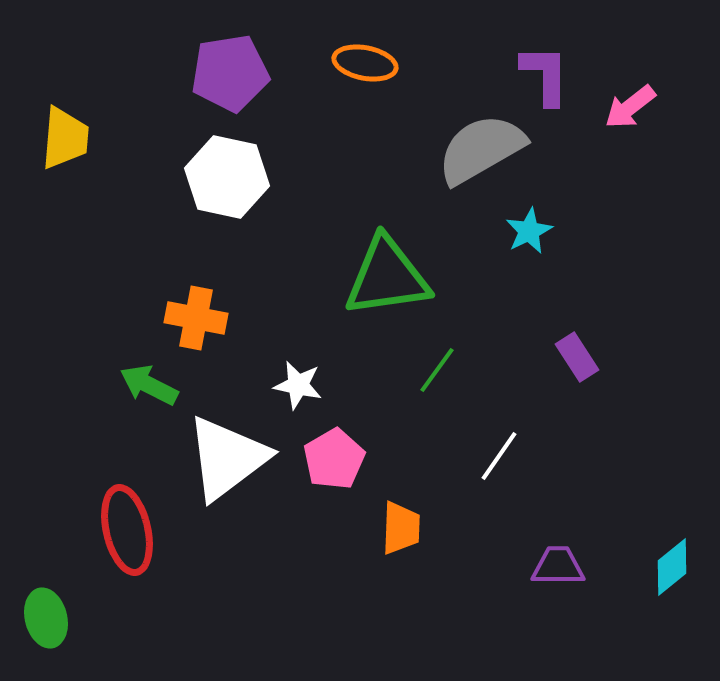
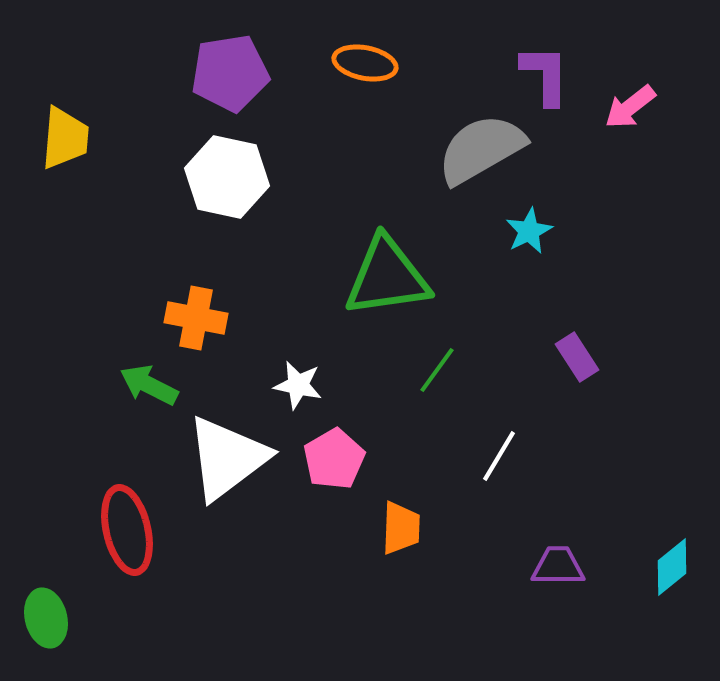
white line: rotated 4 degrees counterclockwise
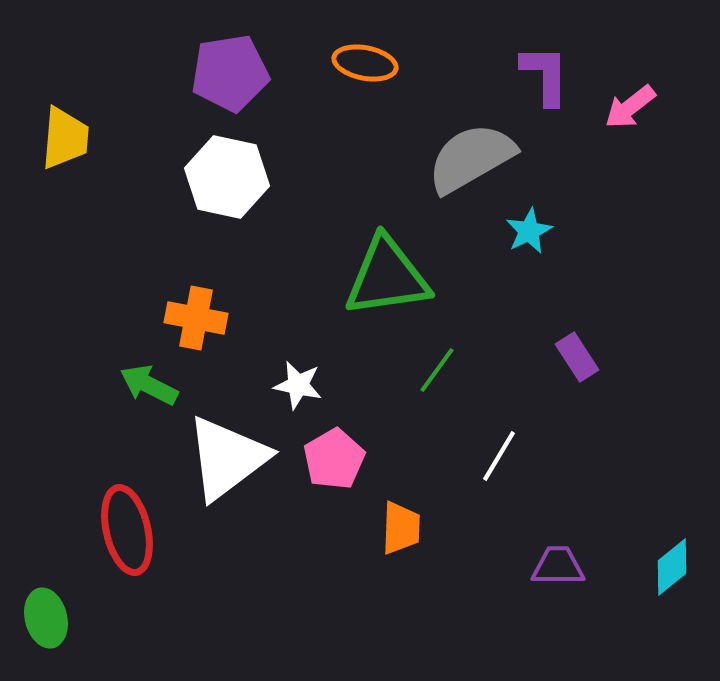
gray semicircle: moved 10 px left, 9 px down
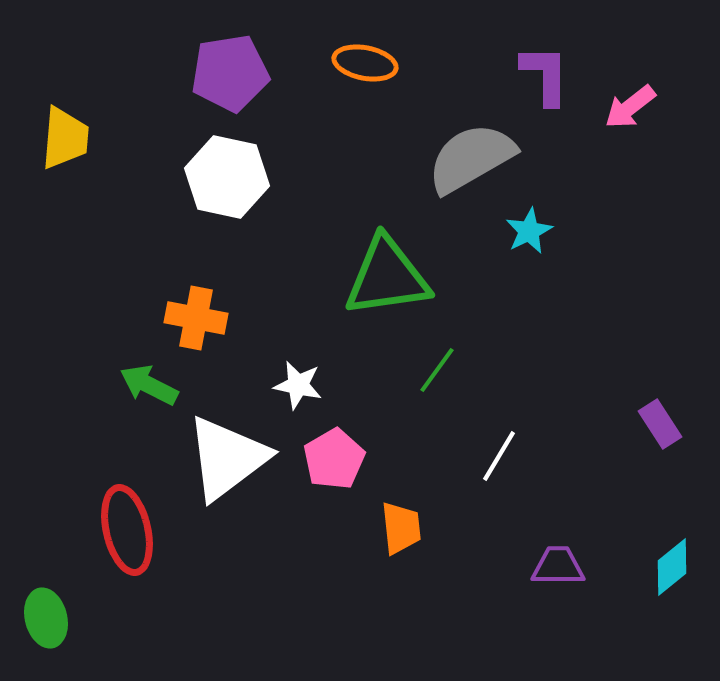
purple rectangle: moved 83 px right, 67 px down
orange trapezoid: rotated 8 degrees counterclockwise
